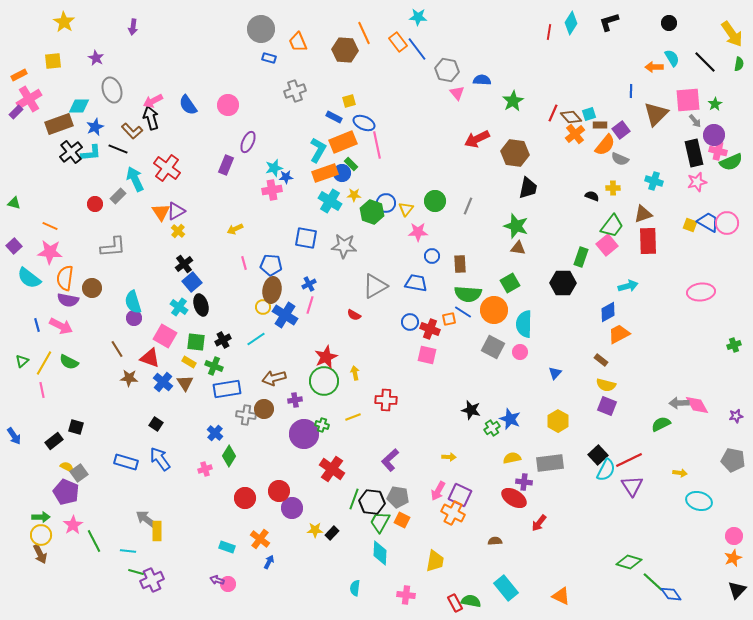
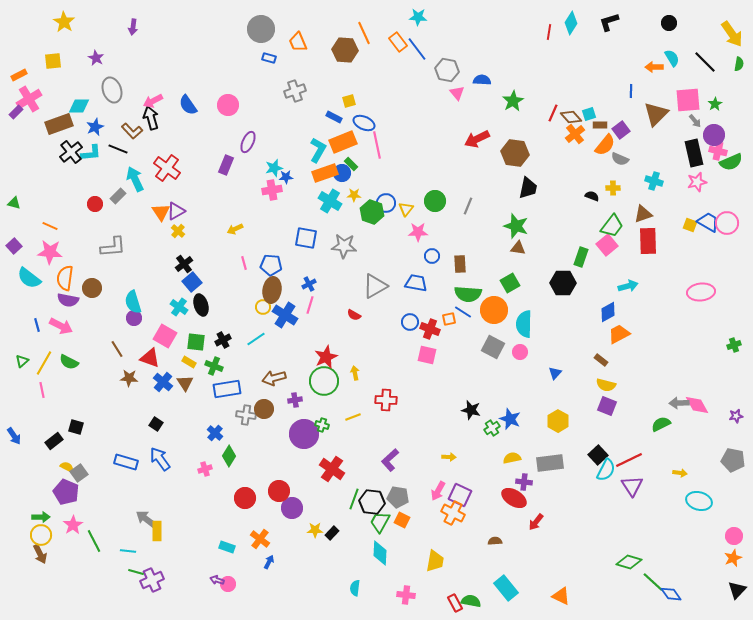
red arrow at (539, 523): moved 3 px left, 1 px up
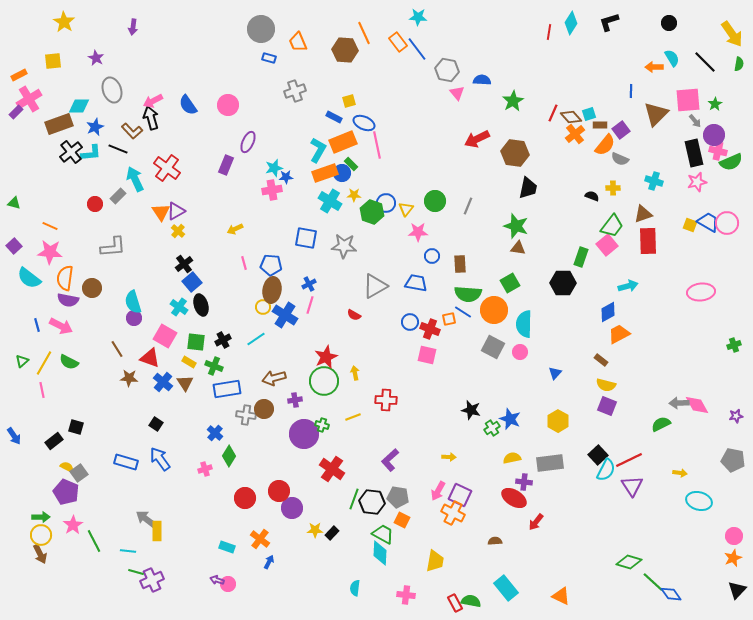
green trapezoid at (380, 522): moved 3 px right, 12 px down; rotated 90 degrees clockwise
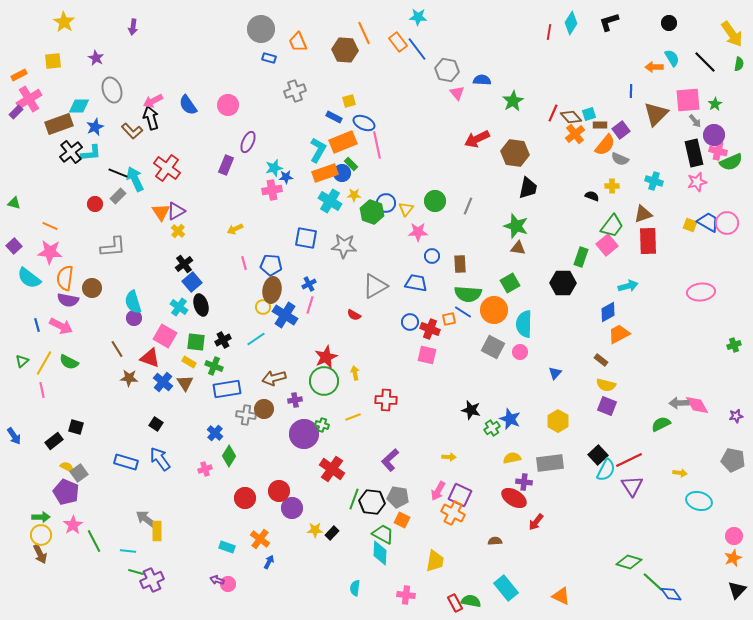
black line at (118, 149): moved 24 px down
yellow cross at (613, 188): moved 1 px left, 2 px up
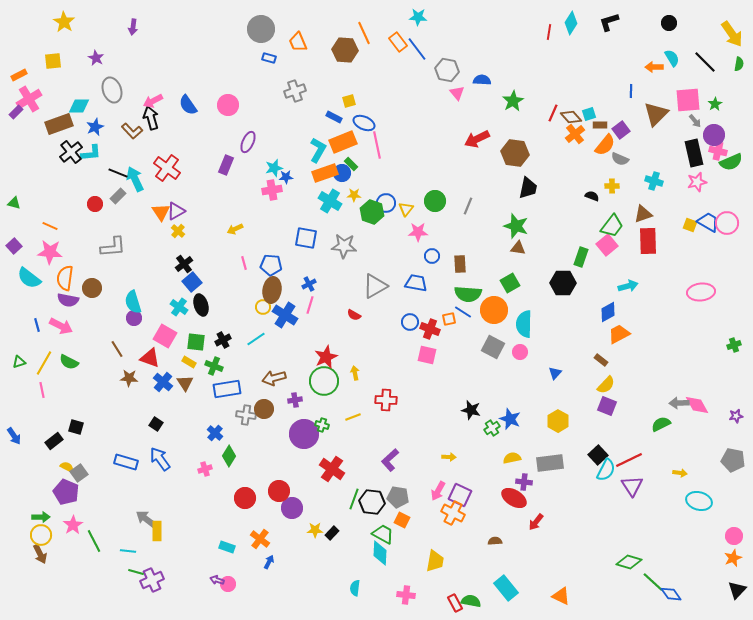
green triangle at (22, 361): moved 3 px left, 1 px down; rotated 24 degrees clockwise
yellow semicircle at (606, 385): rotated 60 degrees counterclockwise
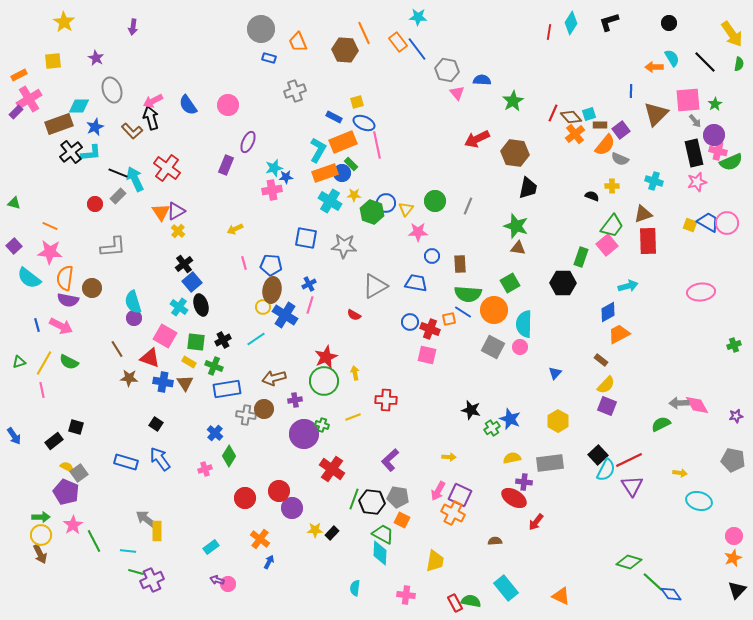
yellow square at (349, 101): moved 8 px right, 1 px down
pink circle at (520, 352): moved 5 px up
blue cross at (163, 382): rotated 30 degrees counterclockwise
cyan rectangle at (227, 547): moved 16 px left; rotated 56 degrees counterclockwise
